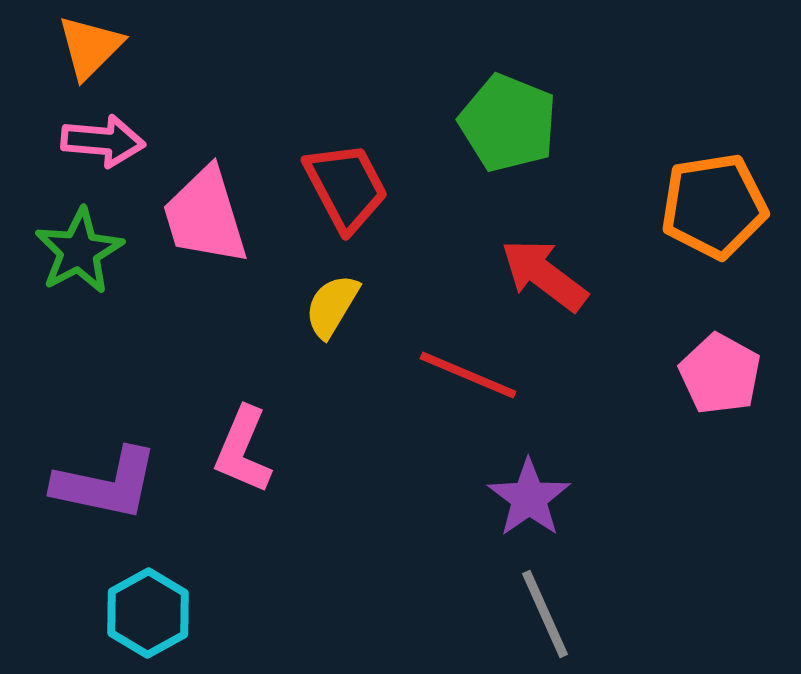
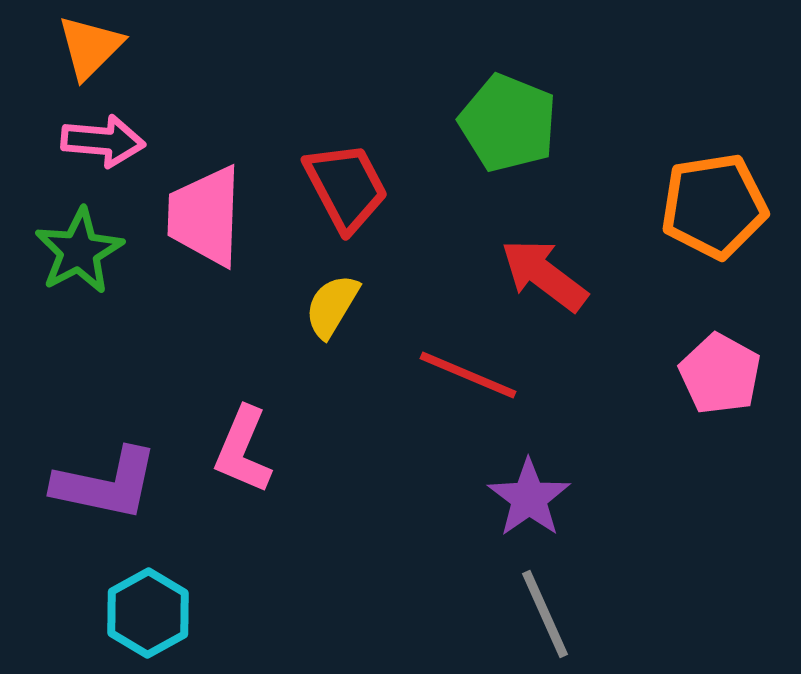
pink trapezoid: rotated 19 degrees clockwise
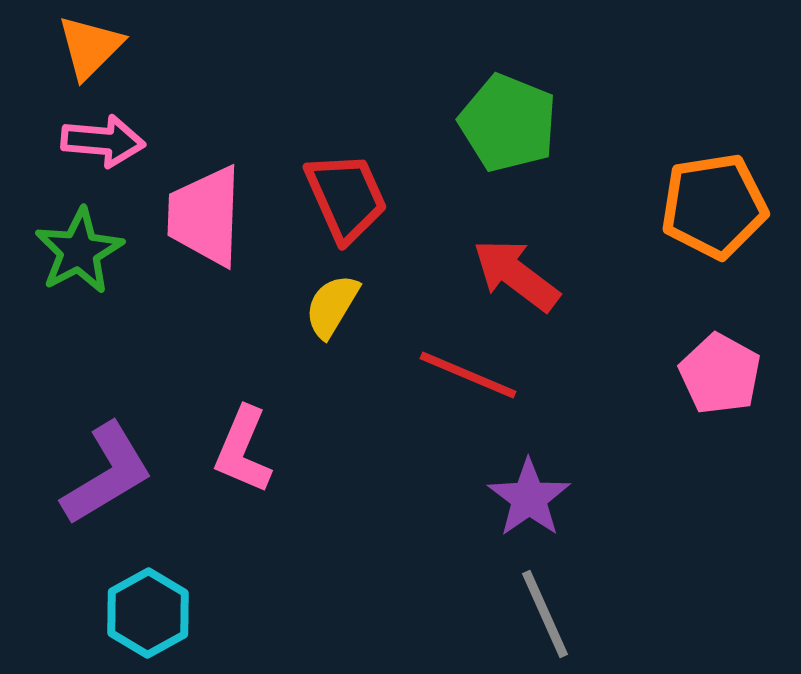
red trapezoid: moved 10 px down; rotated 4 degrees clockwise
red arrow: moved 28 px left
purple L-shape: moved 1 px right, 10 px up; rotated 43 degrees counterclockwise
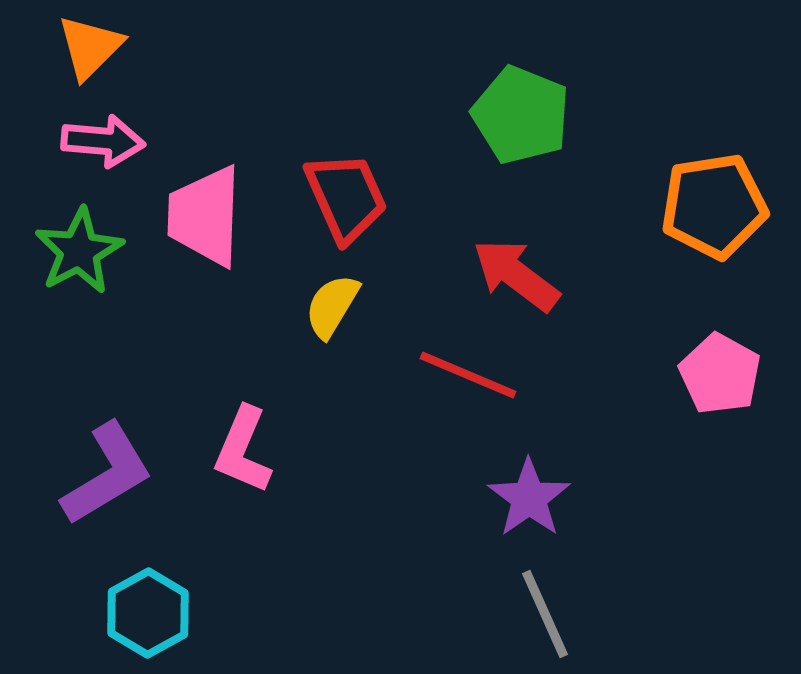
green pentagon: moved 13 px right, 8 px up
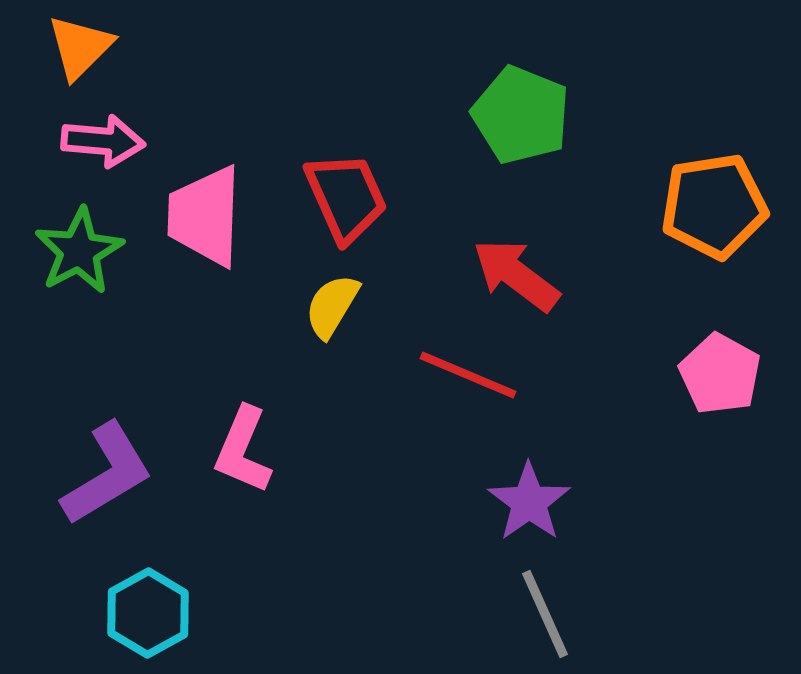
orange triangle: moved 10 px left
purple star: moved 4 px down
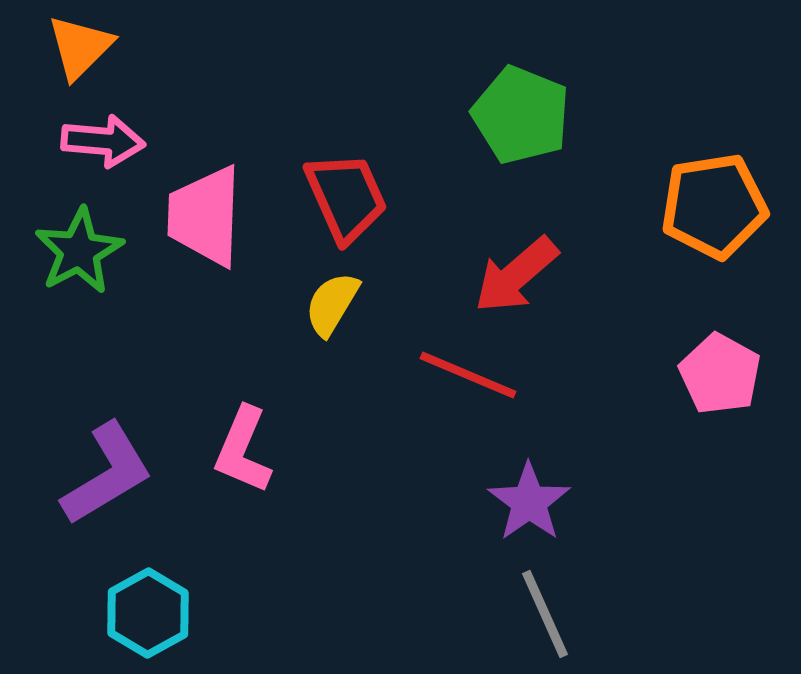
red arrow: rotated 78 degrees counterclockwise
yellow semicircle: moved 2 px up
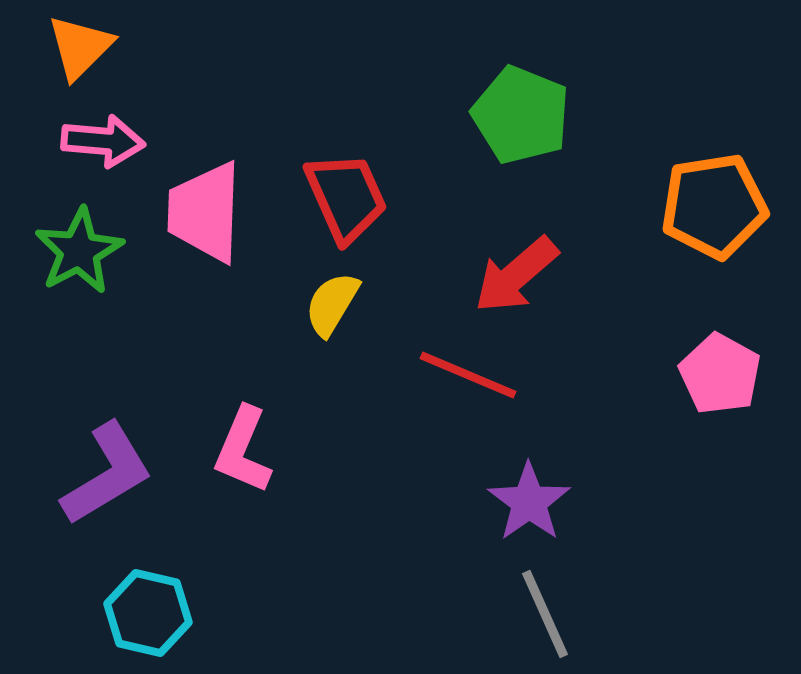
pink trapezoid: moved 4 px up
cyan hexagon: rotated 18 degrees counterclockwise
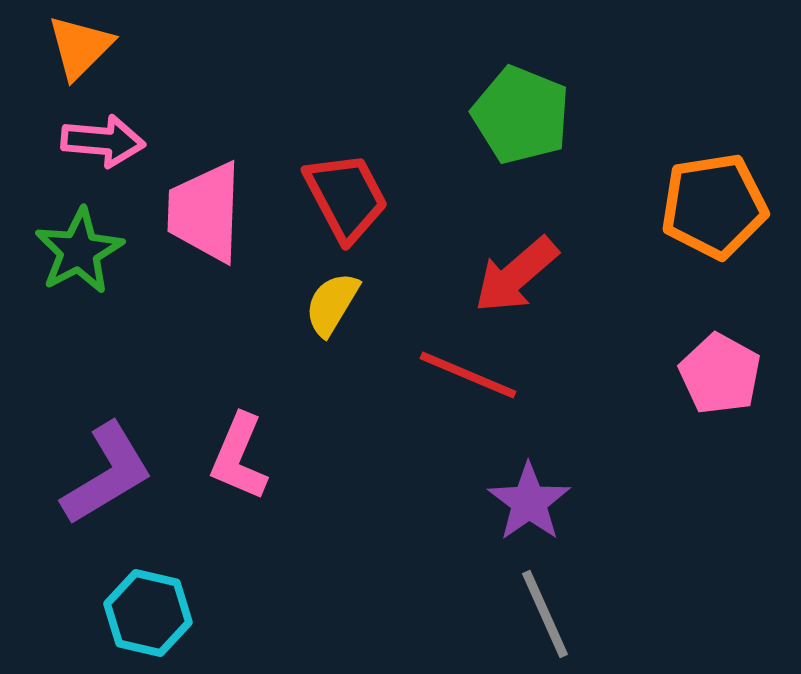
red trapezoid: rotated 4 degrees counterclockwise
pink L-shape: moved 4 px left, 7 px down
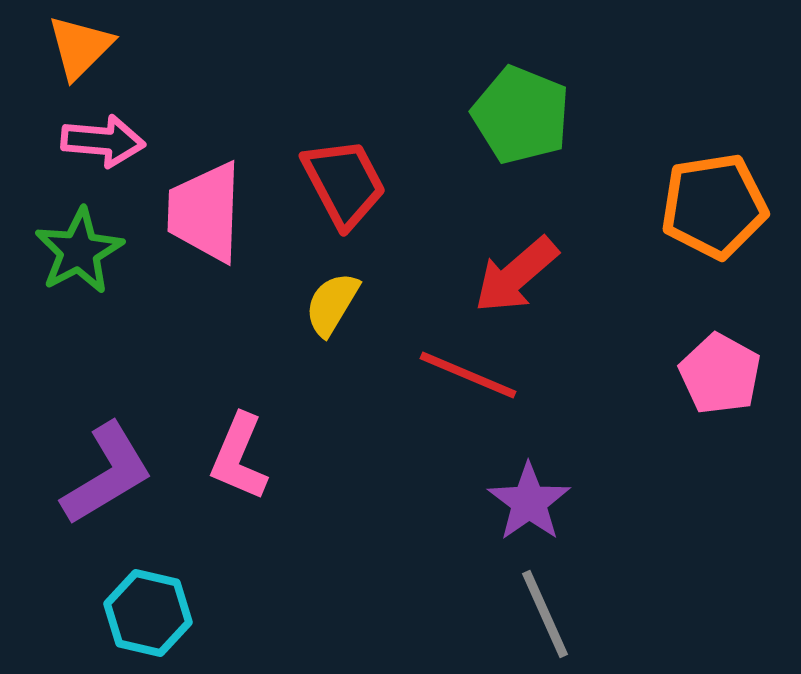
red trapezoid: moved 2 px left, 14 px up
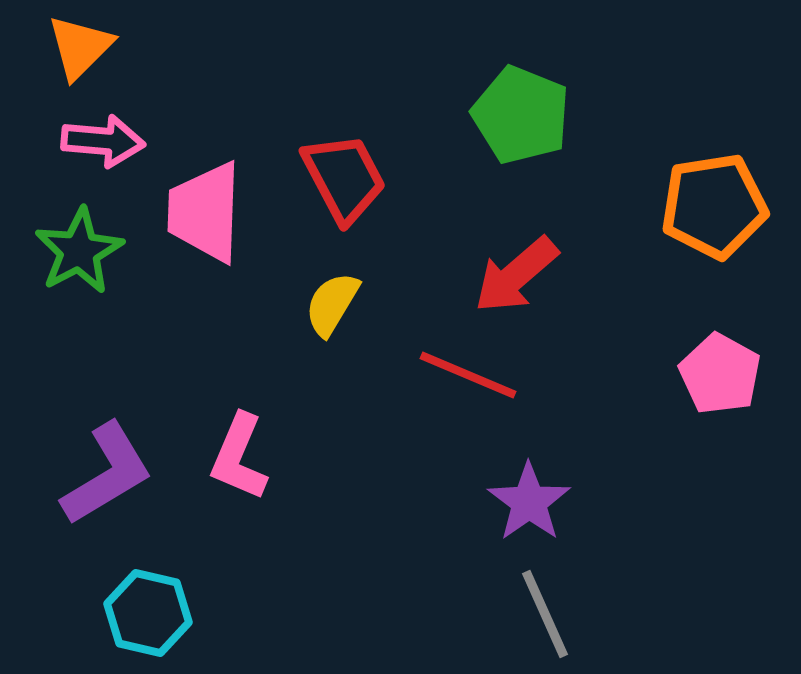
red trapezoid: moved 5 px up
